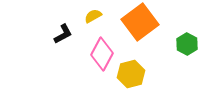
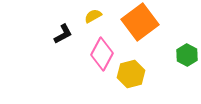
green hexagon: moved 11 px down
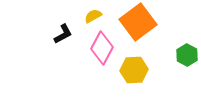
orange square: moved 2 px left
pink diamond: moved 6 px up
yellow hexagon: moved 3 px right, 4 px up; rotated 12 degrees clockwise
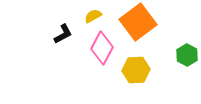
yellow hexagon: moved 2 px right
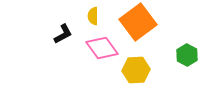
yellow semicircle: rotated 60 degrees counterclockwise
pink diamond: rotated 64 degrees counterclockwise
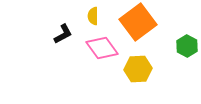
green hexagon: moved 9 px up
yellow hexagon: moved 2 px right, 1 px up
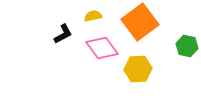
yellow semicircle: rotated 78 degrees clockwise
orange square: moved 2 px right
green hexagon: rotated 15 degrees counterclockwise
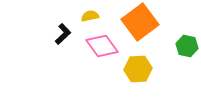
yellow semicircle: moved 3 px left
black L-shape: rotated 15 degrees counterclockwise
pink diamond: moved 2 px up
